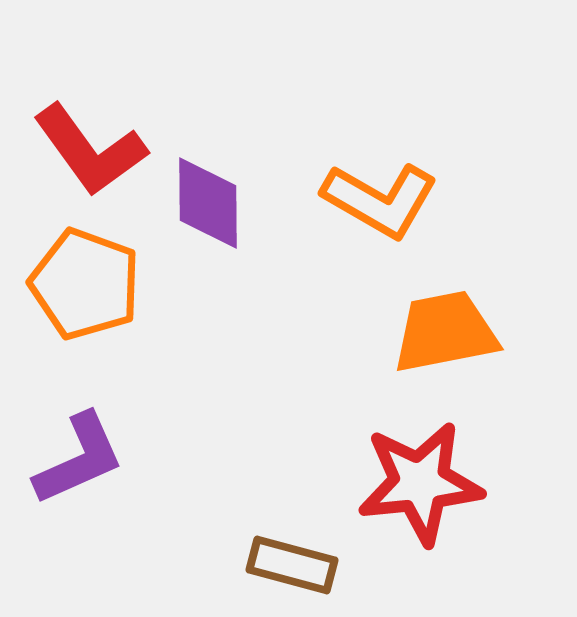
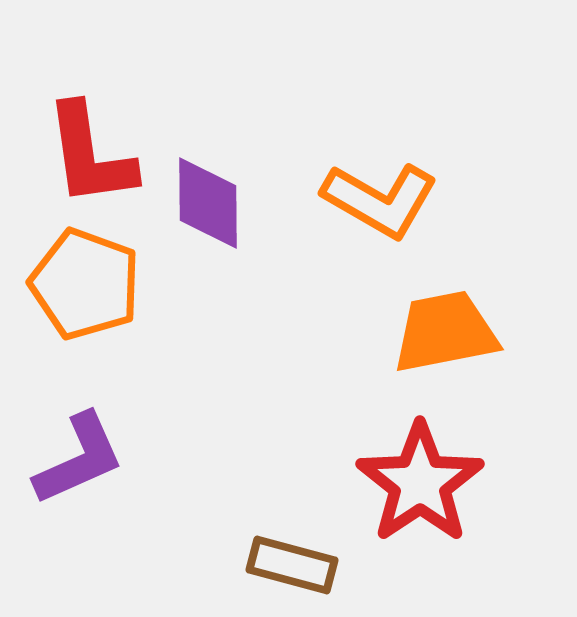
red L-shape: moved 5 px down; rotated 28 degrees clockwise
red star: rotated 28 degrees counterclockwise
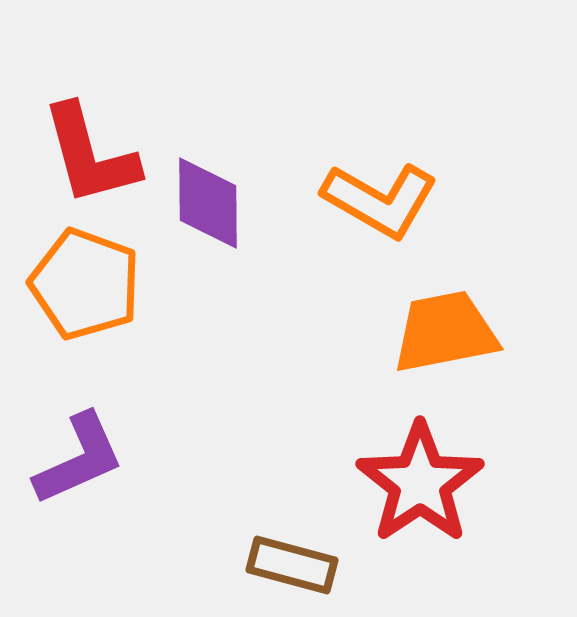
red L-shape: rotated 7 degrees counterclockwise
